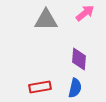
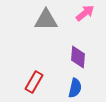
purple diamond: moved 1 px left, 2 px up
red rectangle: moved 6 px left, 5 px up; rotated 50 degrees counterclockwise
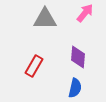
pink arrow: rotated 12 degrees counterclockwise
gray triangle: moved 1 px left, 1 px up
red rectangle: moved 16 px up
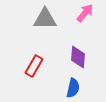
blue semicircle: moved 2 px left
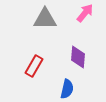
blue semicircle: moved 6 px left, 1 px down
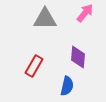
blue semicircle: moved 3 px up
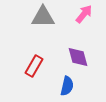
pink arrow: moved 1 px left, 1 px down
gray triangle: moved 2 px left, 2 px up
purple diamond: rotated 20 degrees counterclockwise
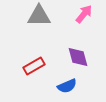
gray triangle: moved 4 px left, 1 px up
red rectangle: rotated 30 degrees clockwise
blue semicircle: rotated 54 degrees clockwise
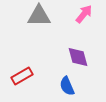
red rectangle: moved 12 px left, 10 px down
blue semicircle: rotated 90 degrees clockwise
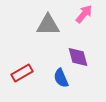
gray triangle: moved 9 px right, 9 px down
red rectangle: moved 3 px up
blue semicircle: moved 6 px left, 8 px up
